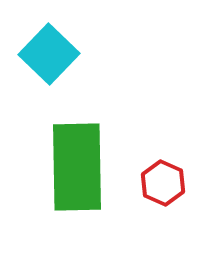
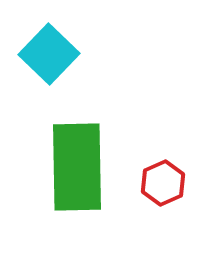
red hexagon: rotated 12 degrees clockwise
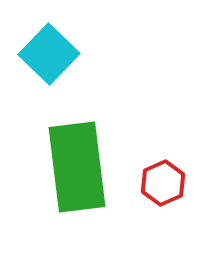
green rectangle: rotated 6 degrees counterclockwise
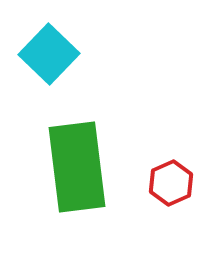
red hexagon: moved 8 px right
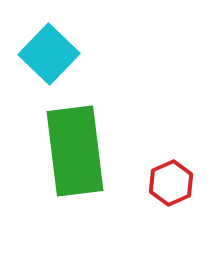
green rectangle: moved 2 px left, 16 px up
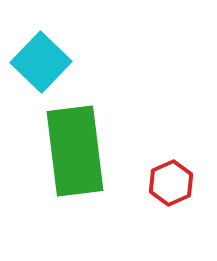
cyan square: moved 8 px left, 8 px down
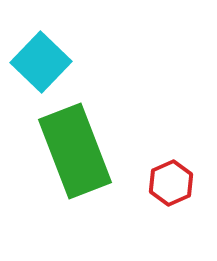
green rectangle: rotated 14 degrees counterclockwise
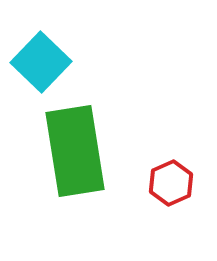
green rectangle: rotated 12 degrees clockwise
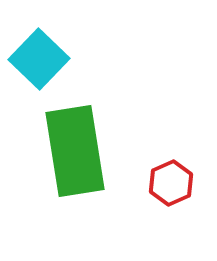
cyan square: moved 2 px left, 3 px up
